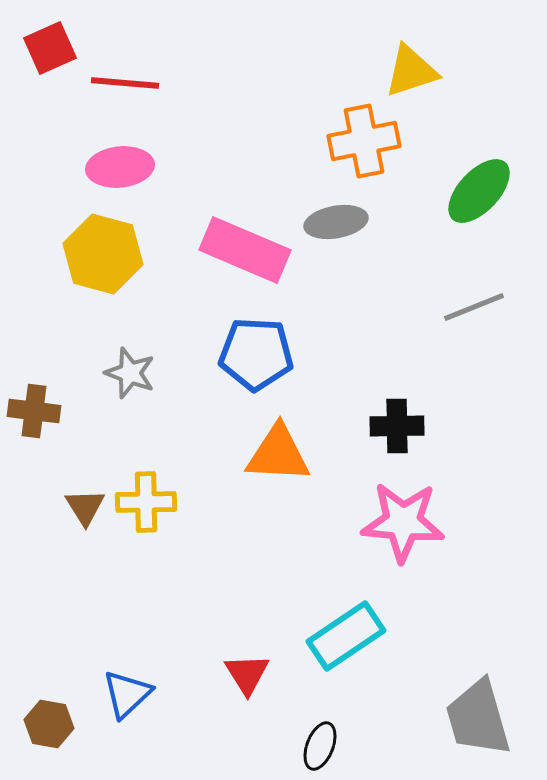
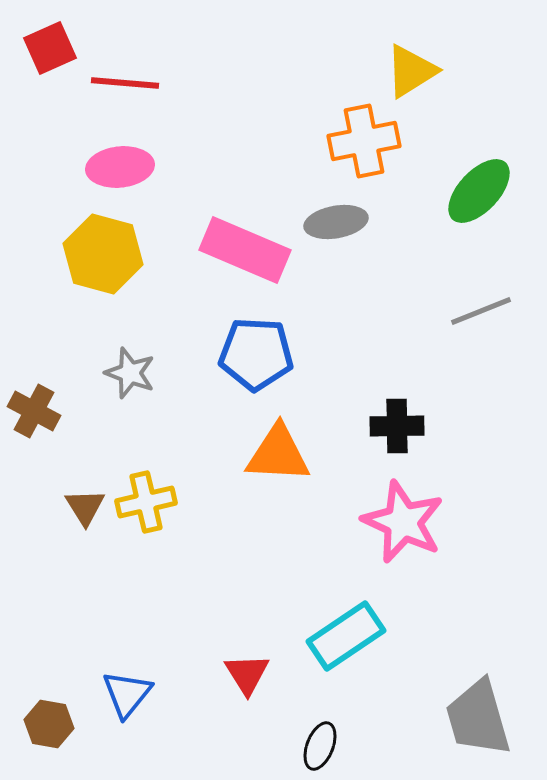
yellow triangle: rotated 14 degrees counterclockwise
gray line: moved 7 px right, 4 px down
brown cross: rotated 21 degrees clockwise
yellow cross: rotated 12 degrees counterclockwise
pink star: rotated 20 degrees clockwise
blue triangle: rotated 8 degrees counterclockwise
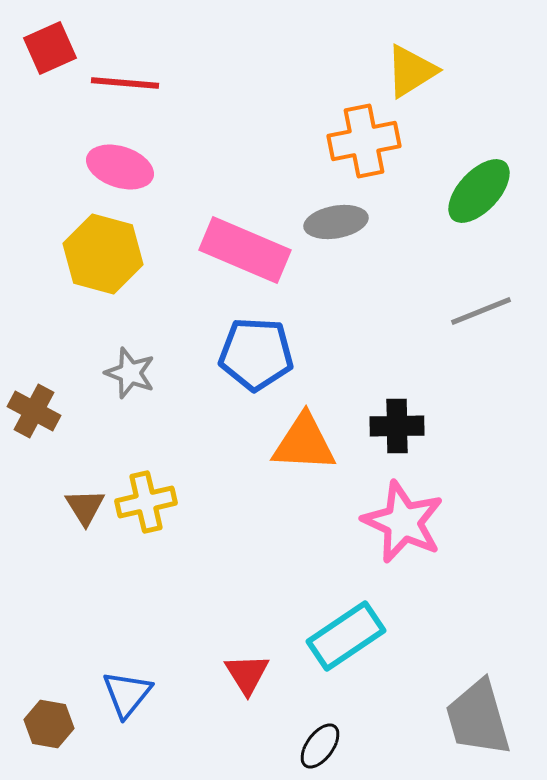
pink ellipse: rotated 24 degrees clockwise
orange triangle: moved 26 px right, 11 px up
black ellipse: rotated 15 degrees clockwise
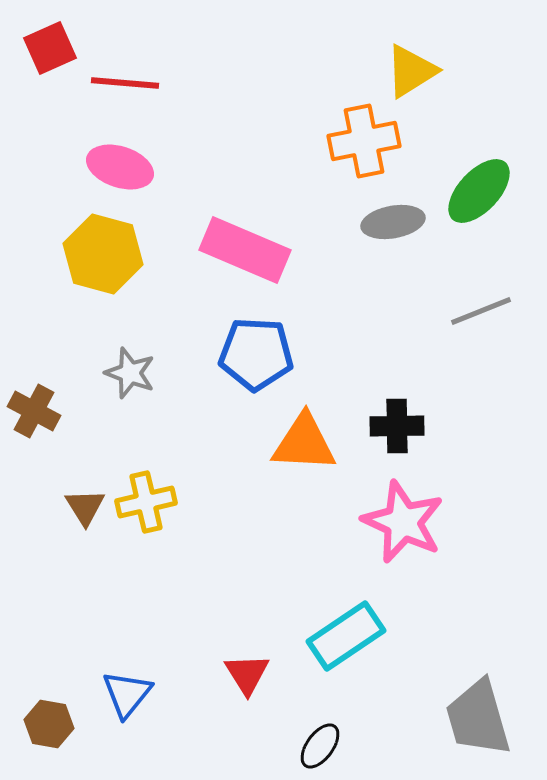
gray ellipse: moved 57 px right
